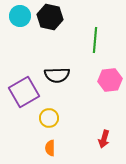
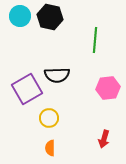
pink hexagon: moved 2 px left, 8 px down
purple square: moved 3 px right, 3 px up
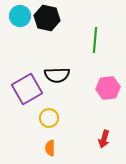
black hexagon: moved 3 px left, 1 px down
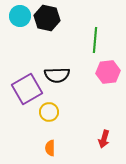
pink hexagon: moved 16 px up
yellow circle: moved 6 px up
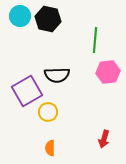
black hexagon: moved 1 px right, 1 px down
purple square: moved 2 px down
yellow circle: moved 1 px left
